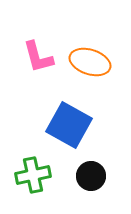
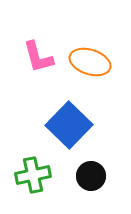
blue square: rotated 15 degrees clockwise
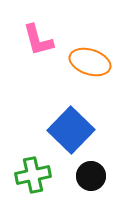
pink L-shape: moved 17 px up
blue square: moved 2 px right, 5 px down
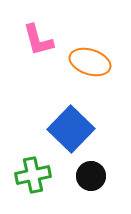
blue square: moved 1 px up
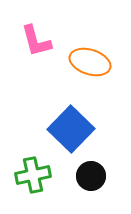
pink L-shape: moved 2 px left, 1 px down
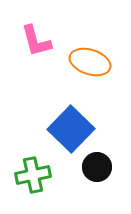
black circle: moved 6 px right, 9 px up
